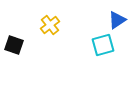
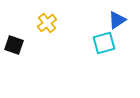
yellow cross: moved 3 px left, 2 px up
cyan square: moved 1 px right, 2 px up
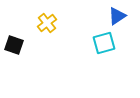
blue triangle: moved 4 px up
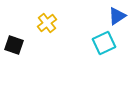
cyan square: rotated 10 degrees counterclockwise
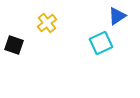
cyan square: moved 3 px left
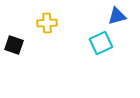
blue triangle: rotated 18 degrees clockwise
yellow cross: rotated 36 degrees clockwise
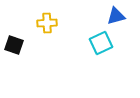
blue triangle: moved 1 px left
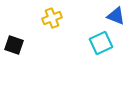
blue triangle: rotated 36 degrees clockwise
yellow cross: moved 5 px right, 5 px up; rotated 18 degrees counterclockwise
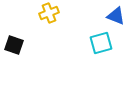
yellow cross: moved 3 px left, 5 px up
cyan square: rotated 10 degrees clockwise
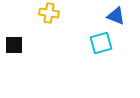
yellow cross: rotated 30 degrees clockwise
black square: rotated 18 degrees counterclockwise
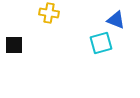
blue triangle: moved 4 px down
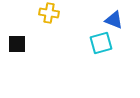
blue triangle: moved 2 px left
black square: moved 3 px right, 1 px up
